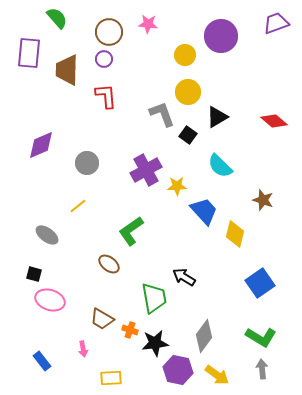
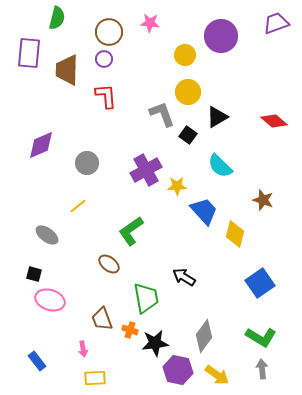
green semicircle at (57, 18): rotated 55 degrees clockwise
pink star at (148, 24): moved 2 px right, 1 px up
green trapezoid at (154, 298): moved 8 px left
brown trapezoid at (102, 319): rotated 40 degrees clockwise
blue rectangle at (42, 361): moved 5 px left
yellow rectangle at (111, 378): moved 16 px left
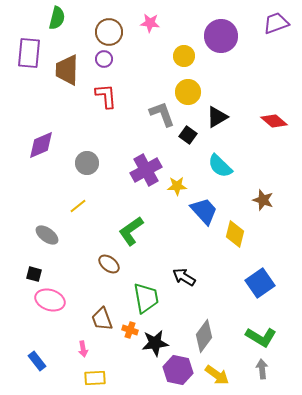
yellow circle at (185, 55): moved 1 px left, 1 px down
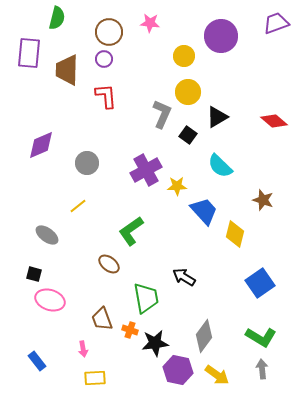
gray L-shape at (162, 114): rotated 44 degrees clockwise
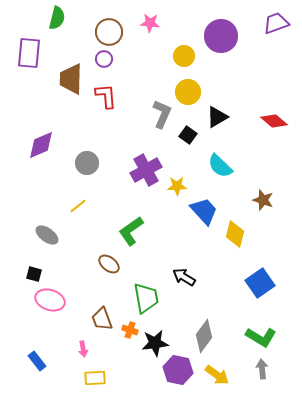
brown trapezoid at (67, 70): moved 4 px right, 9 px down
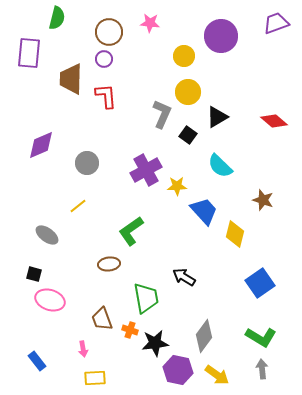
brown ellipse at (109, 264): rotated 45 degrees counterclockwise
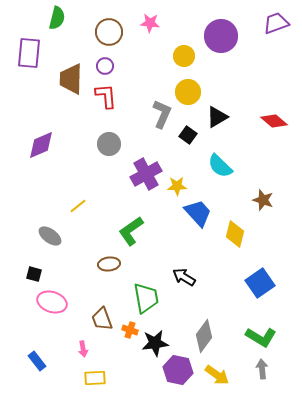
purple circle at (104, 59): moved 1 px right, 7 px down
gray circle at (87, 163): moved 22 px right, 19 px up
purple cross at (146, 170): moved 4 px down
blue trapezoid at (204, 211): moved 6 px left, 2 px down
gray ellipse at (47, 235): moved 3 px right, 1 px down
pink ellipse at (50, 300): moved 2 px right, 2 px down
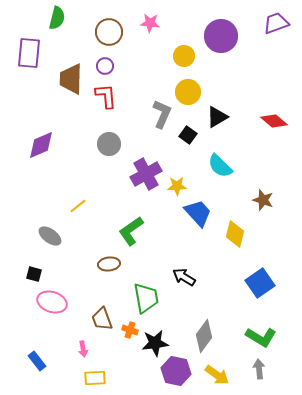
gray arrow at (262, 369): moved 3 px left
purple hexagon at (178, 370): moved 2 px left, 1 px down
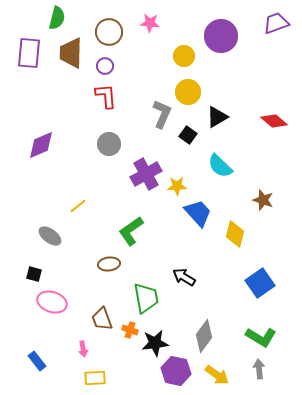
brown trapezoid at (71, 79): moved 26 px up
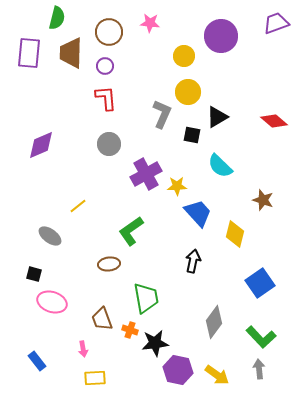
red L-shape at (106, 96): moved 2 px down
black square at (188, 135): moved 4 px right; rotated 24 degrees counterclockwise
black arrow at (184, 277): moved 9 px right, 16 px up; rotated 70 degrees clockwise
gray diamond at (204, 336): moved 10 px right, 14 px up
green L-shape at (261, 337): rotated 16 degrees clockwise
purple hexagon at (176, 371): moved 2 px right, 1 px up
